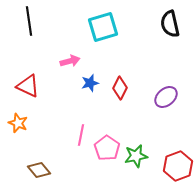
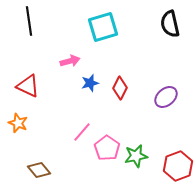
pink line: moved 1 px right, 3 px up; rotated 30 degrees clockwise
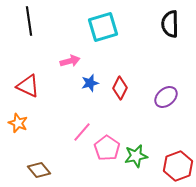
black semicircle: rotated 12 degrees clockwise
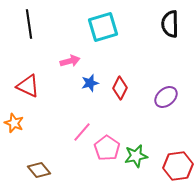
black line: moved 3 px down
orange star: moved 4 px left
red hexagon: rotated 12 degrees clockwise
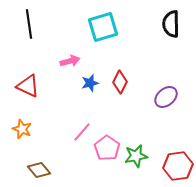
black semicircle: moved 1 px right
red diamond: moved 6 px up
orange star: moved 8 px right, 6 px down
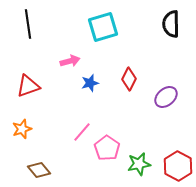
black line: moved 1 px left
red diamond: moved 9 px right, 3 px up
red triangle: rotated 45 degrees counterclockwise
orange star: rotated 30 degrees clockwise
green star: moved 3 px right, 8 px down
red hexagon: rotated 24 degrees counterclockwise
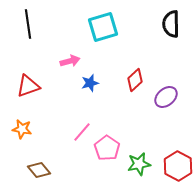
red diamond: moved 6 px right, 1 px down; rotated 20 degrees clockwise
orange star: rotated 30 degrees clockwise
